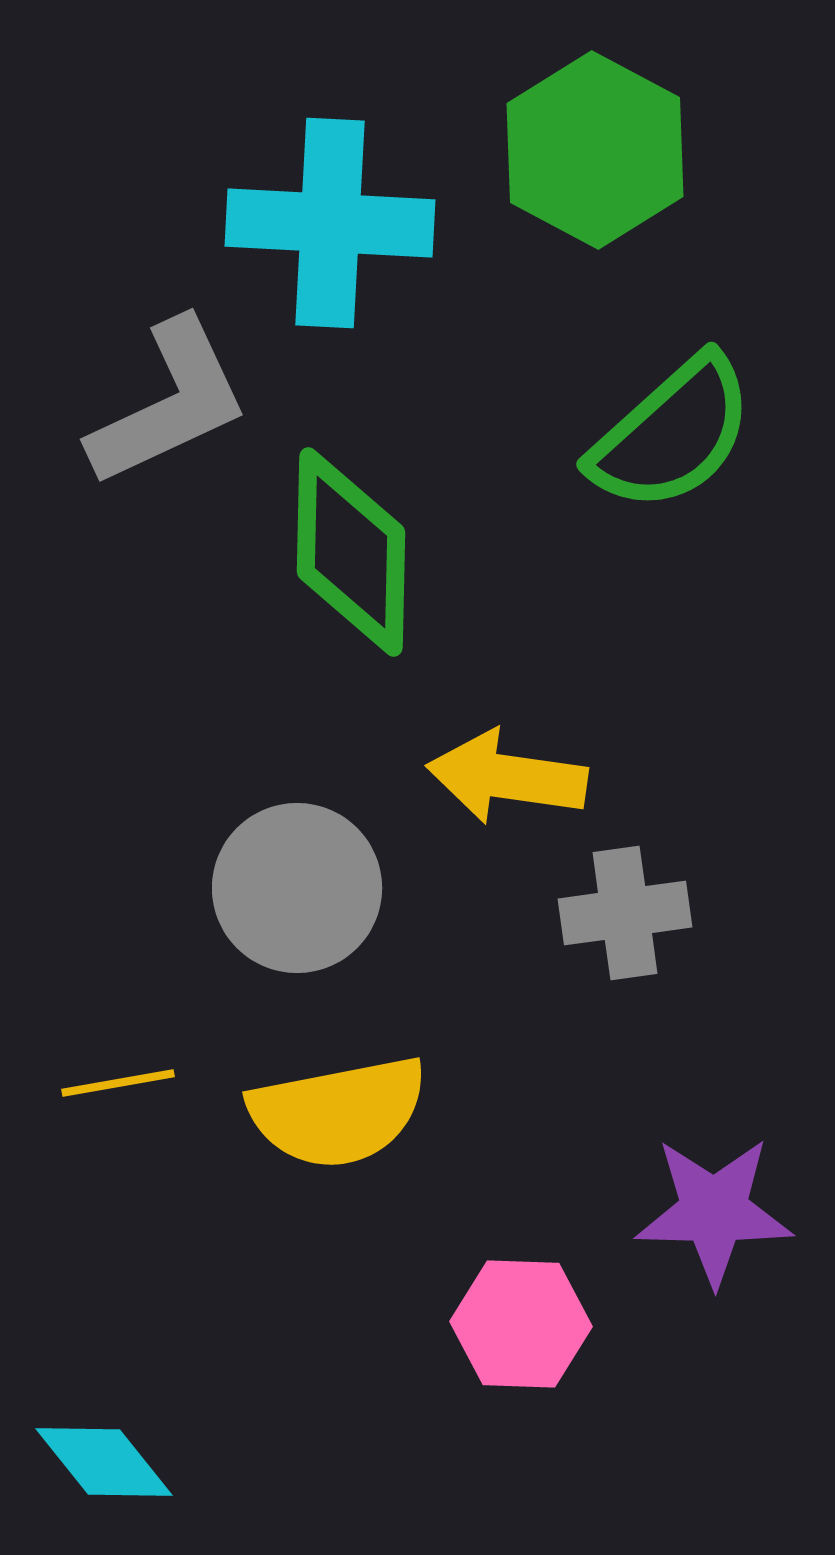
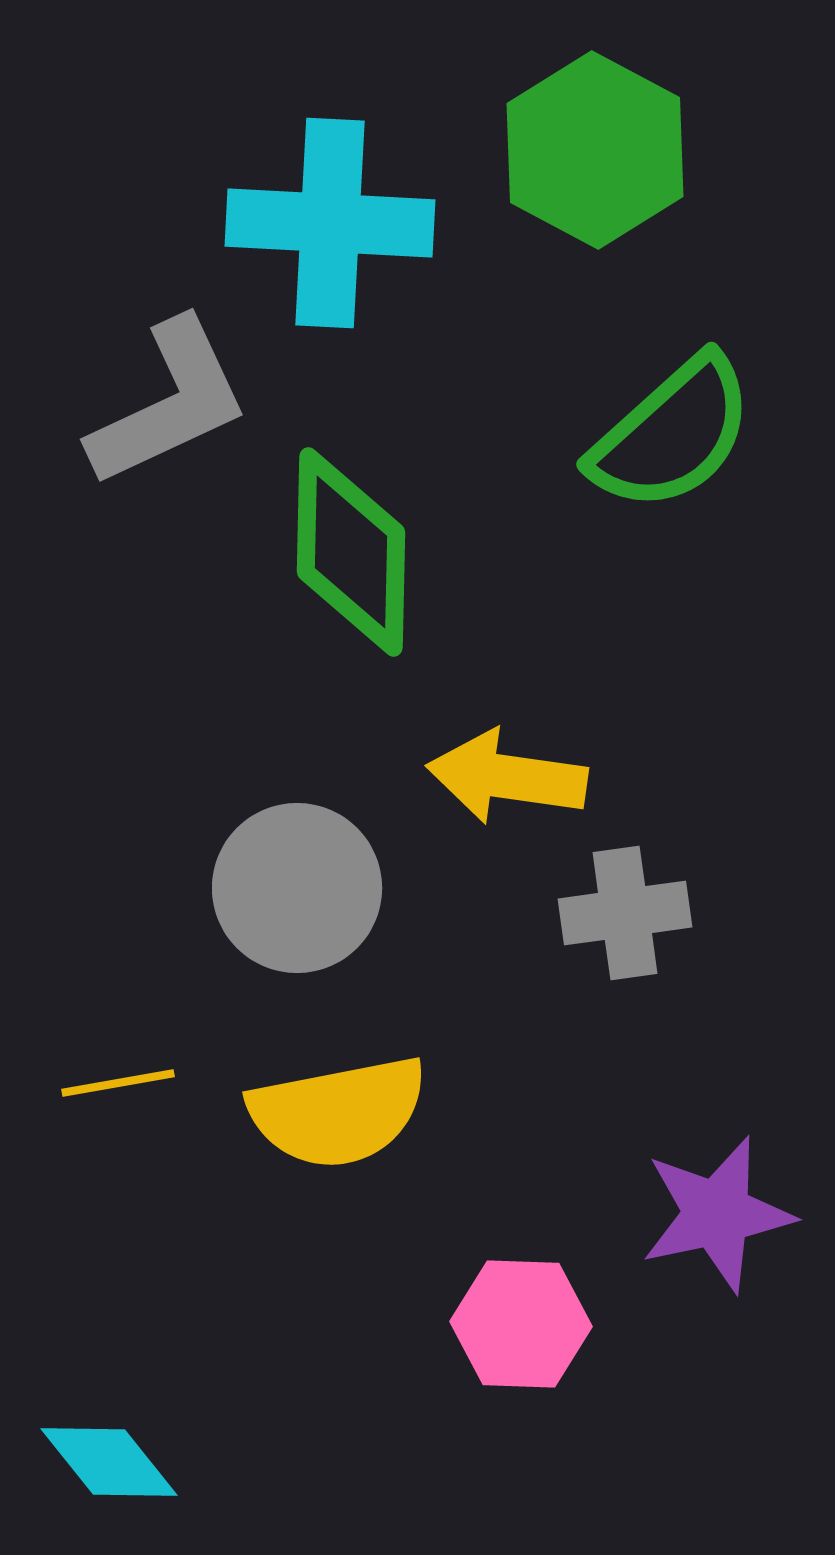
purple star: moved 3 px right, 3 px down; rotated 13 degrees counterclockwise
cyan diamond: moved 5 px right
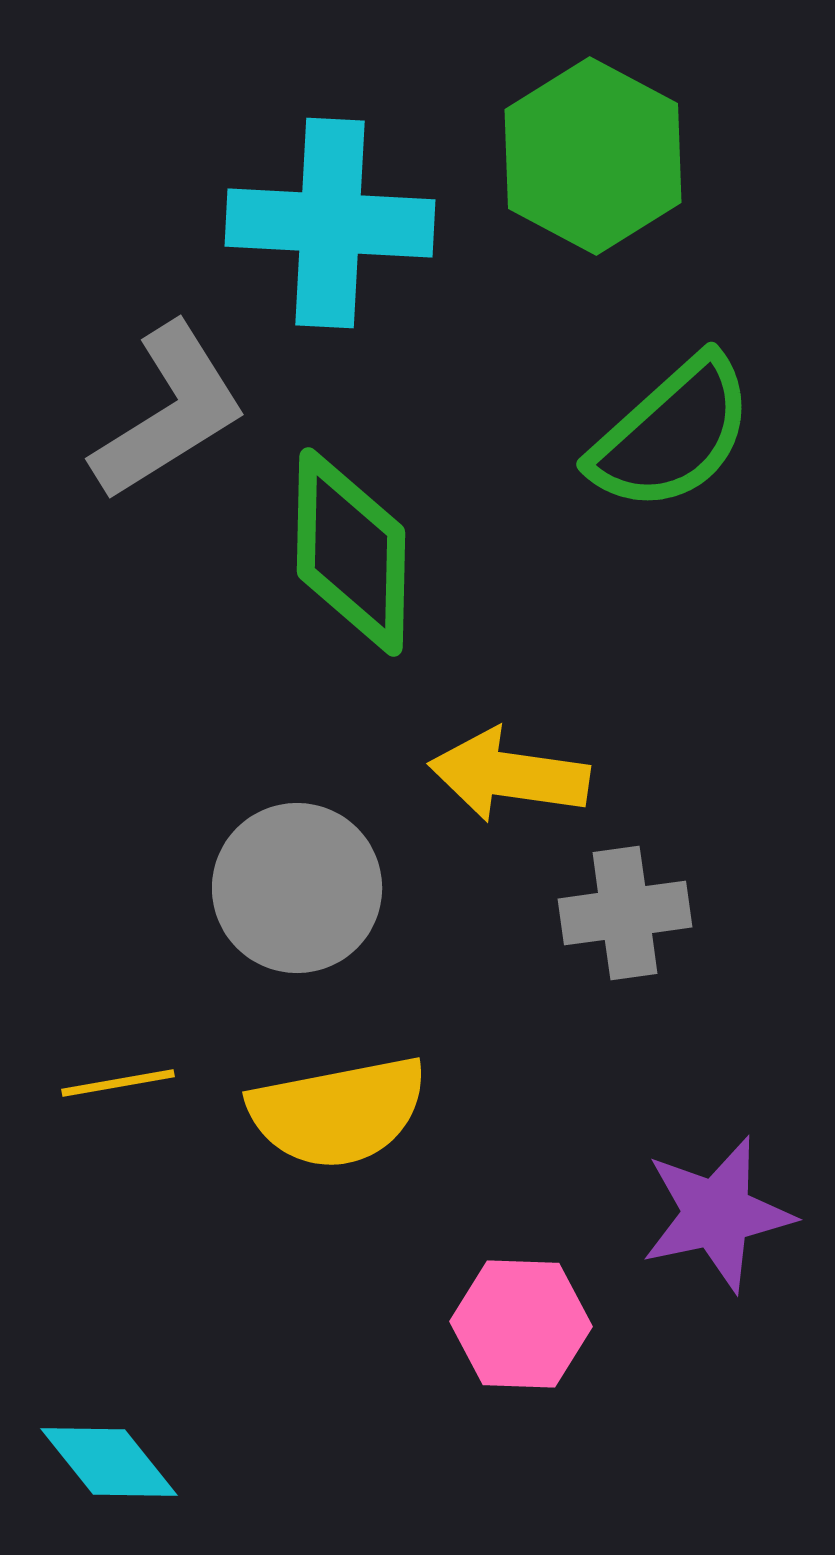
green hexagon: moved 2 px left, 6 px down
gray L-shape: moved 9 px down; rotated 7 degrees counterclockwise
yellow arrow: moved 2 px right, 2 px up
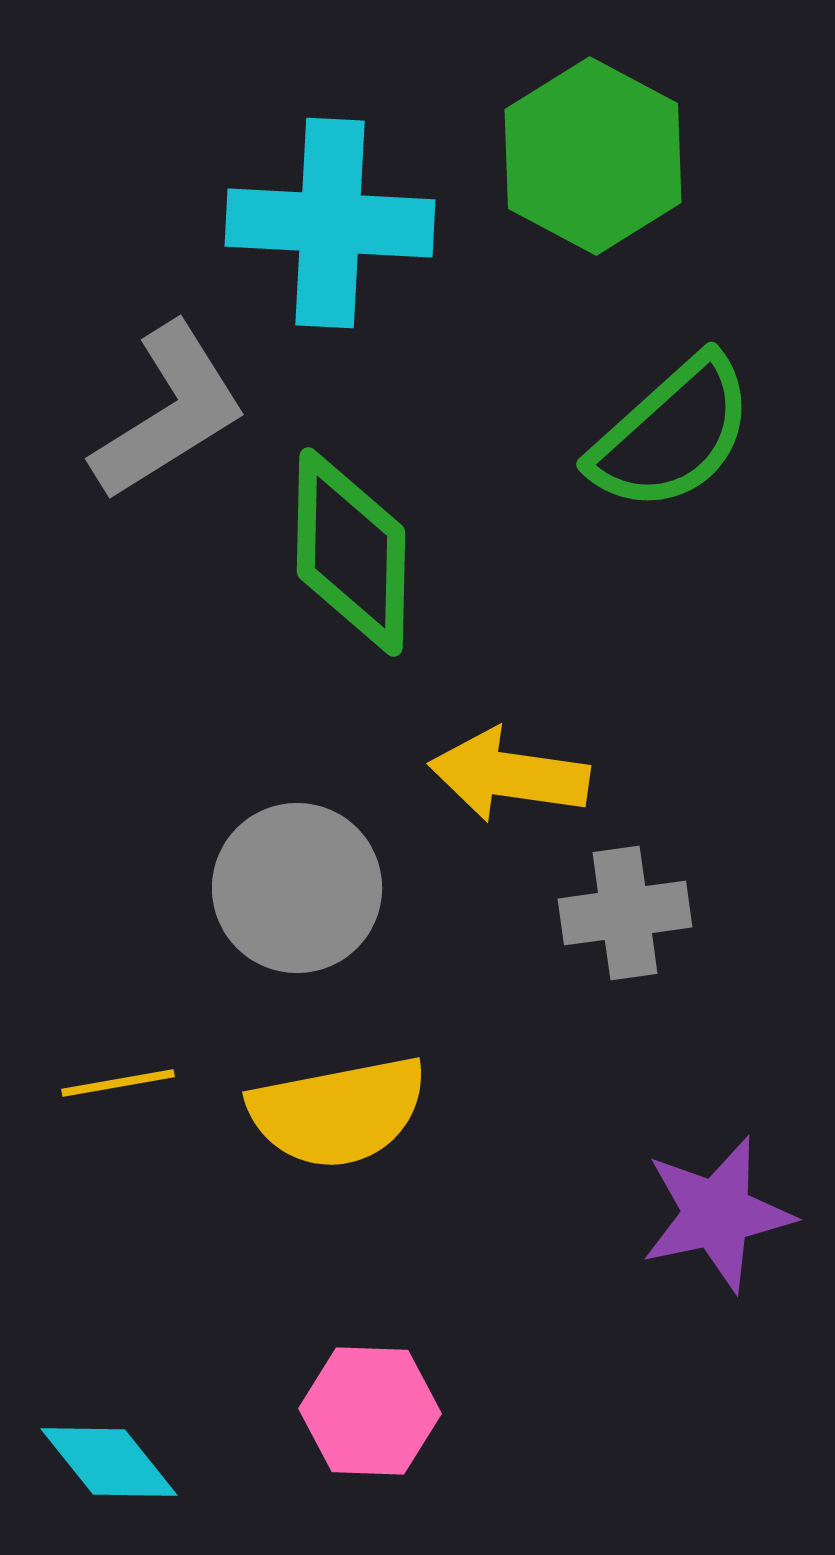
pink hexagon: moved 151 px left, 87 px down
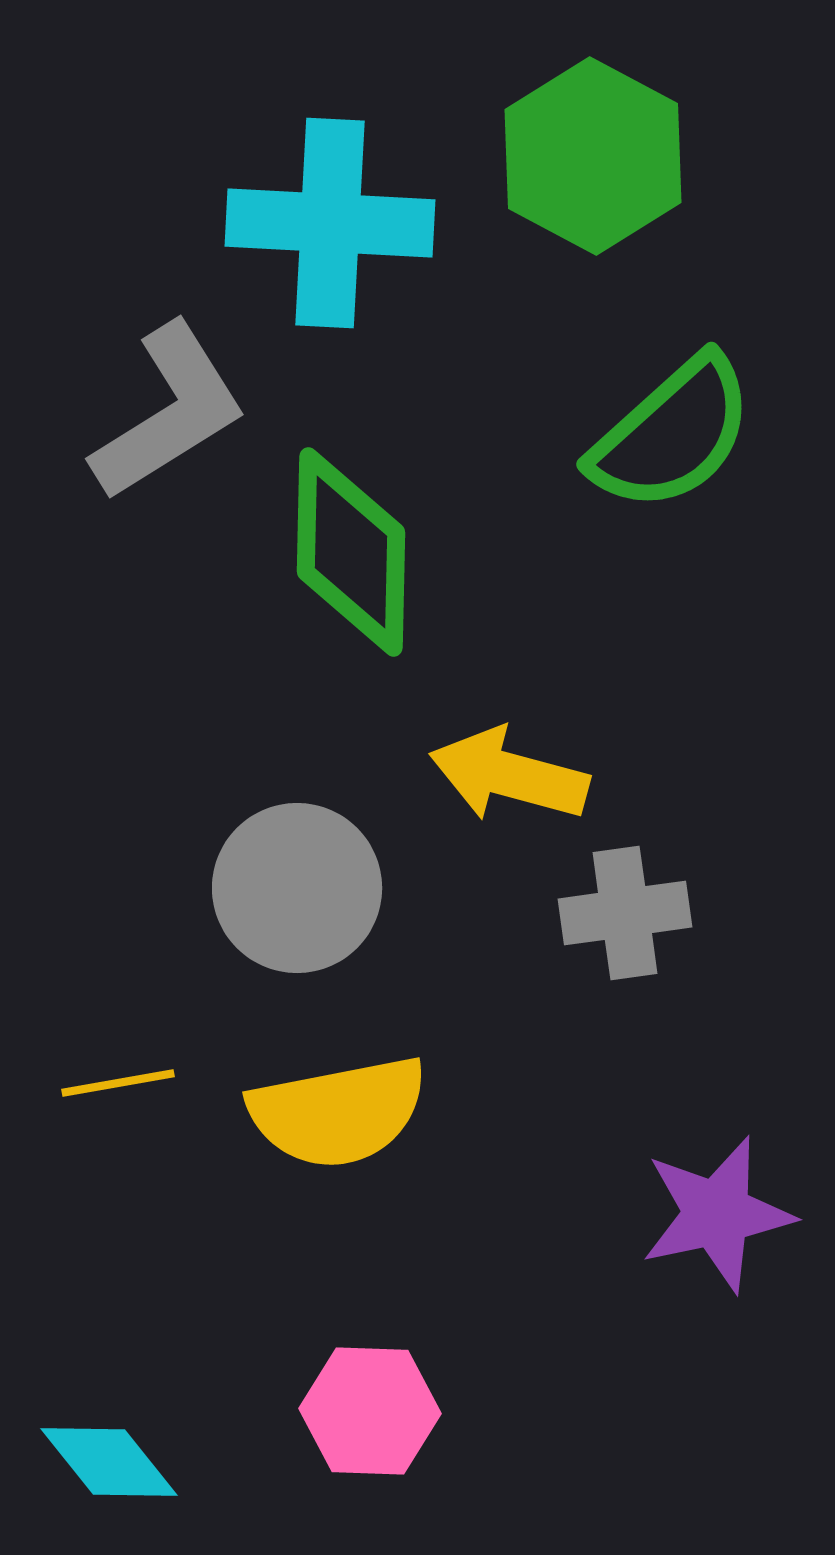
yellow arrow: rotated 7 degrees clockwise
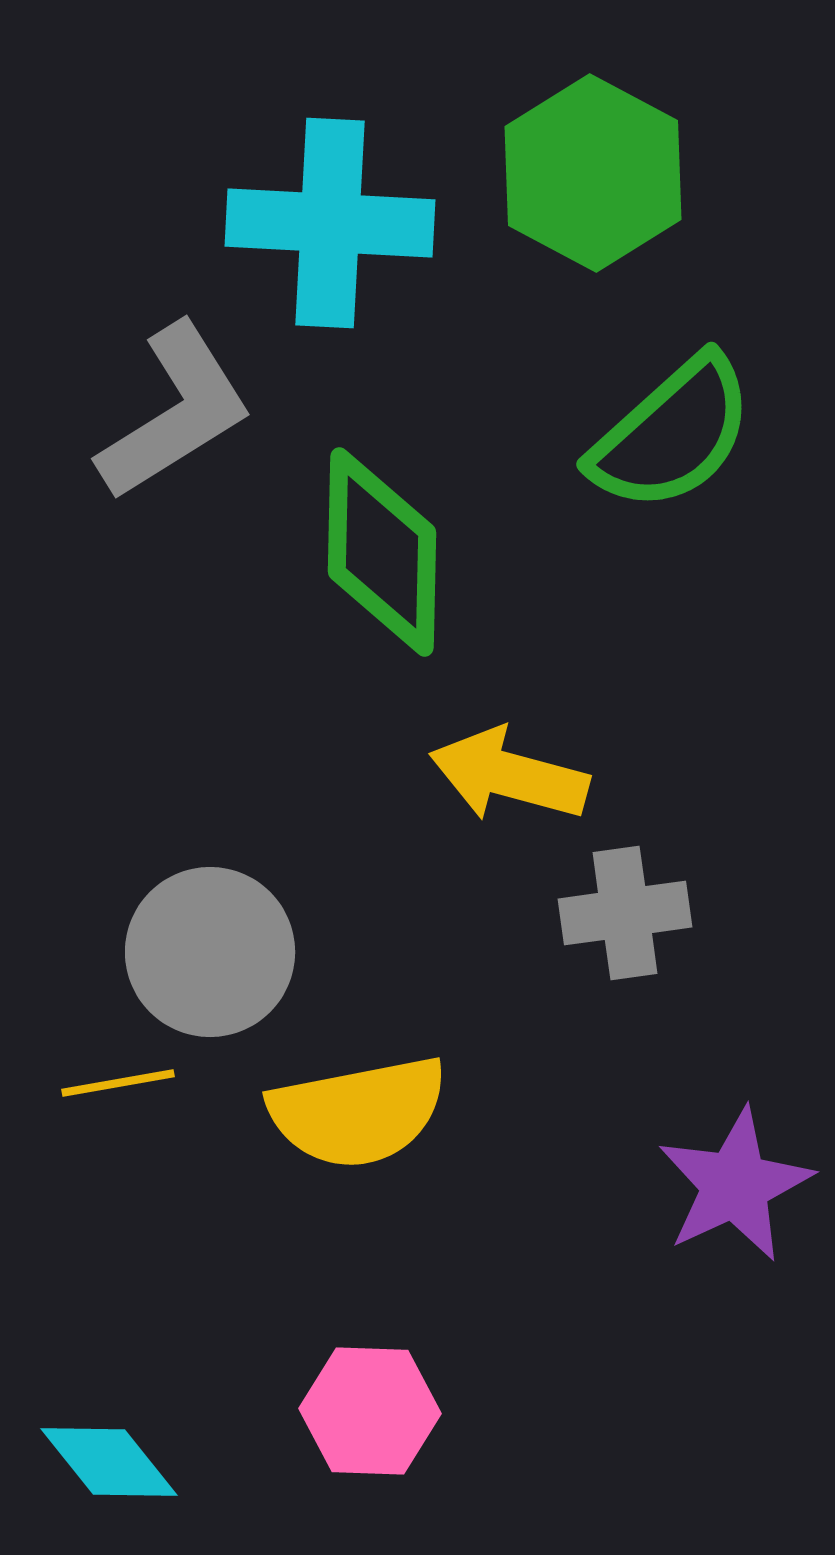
green hexagon: moved 17 px down
gray L-shape: moved 6 px right
green diamond: moved 31 px right
gray circle: moved 87 px left, 64 px down
yellow semicircle: moved 20 px right
purple star: moved 18 px right, 29 px up; rotated 13 degrees counterclockwise
